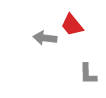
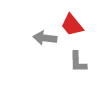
gray L-shape: moved 10 px left, 12 px up
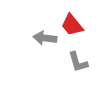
gray L-shape: rotated 15 degrees counterclockwise
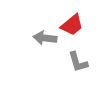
red trapezoid: rotated 90 degrees counterclockwise
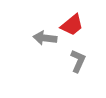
gray L-shape: moved 1 px up; rotated 140 degrees counterclockwise
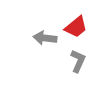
red trapezoid: moved 4 px right, 2 px down
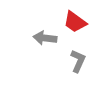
red trapezoid: moved 1 px left, 5 px up; rotated 75 degrees clockwise
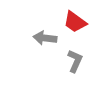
gray L-shape: moved 3 px left
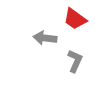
red trapezoid: moved 3 px up
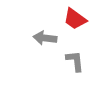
gray L-shape: rotated 30 degrees counterclockwise
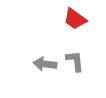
gray arrow: moved 26 px down
